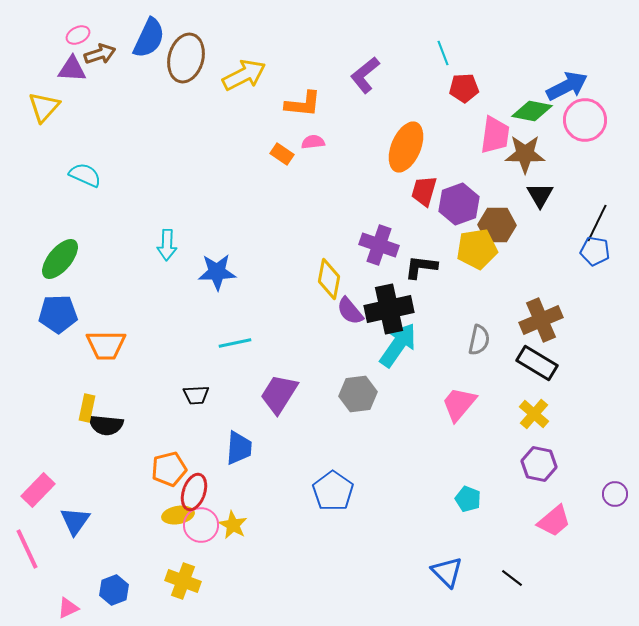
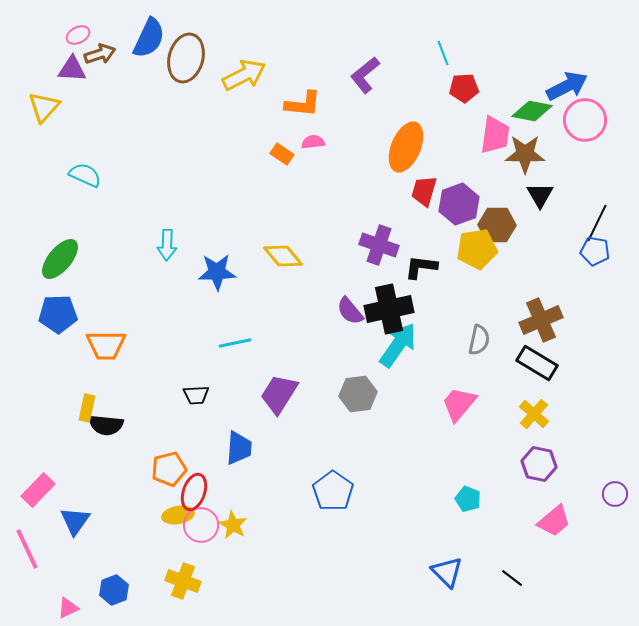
yellow diamond at (329, 279): moved 46 px left, 23 px up; rotated 51 degrees counterclockwise
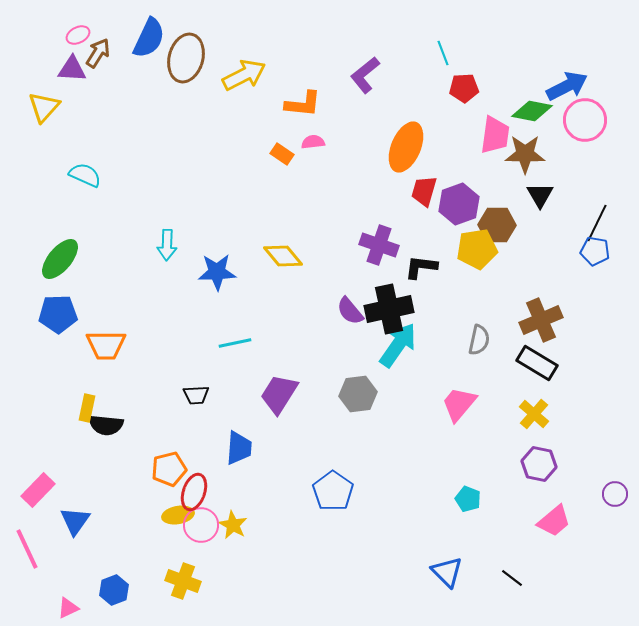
brown arrow at (100, 54): moved 2 px left, 1 px up; rotated 40 degrees counterclockwise
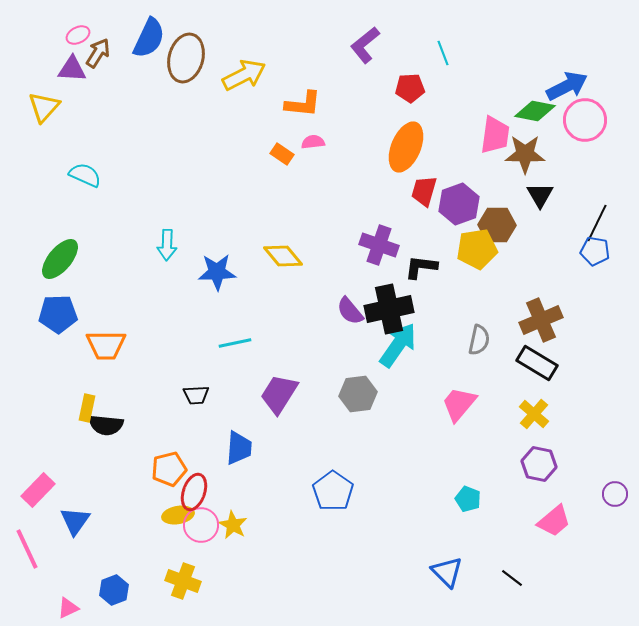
purple L-shape at (365, 75): moved 30 px up
red pentagon at (464, 88): moved 54 px left
green diamond at (532, 111): moved 3 px right
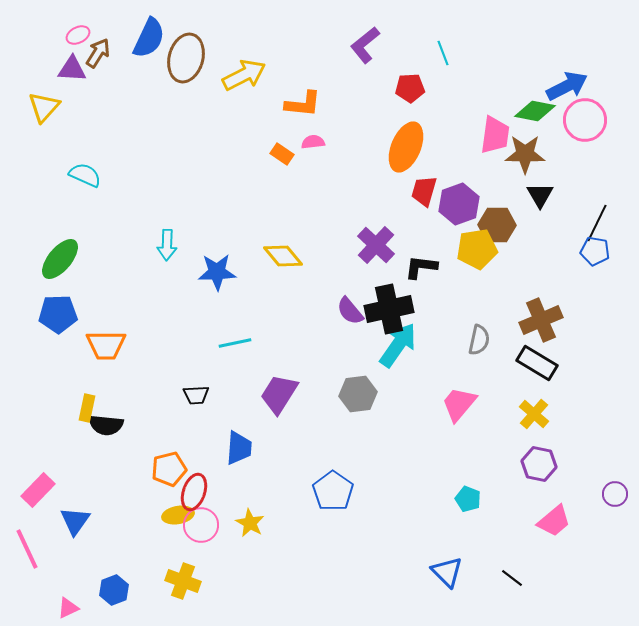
purple cross at (379, 245): moved 3 px left; rotated 24 degrees clockwise
yellow star at (233, 525): moved 17 px right, 2 px up
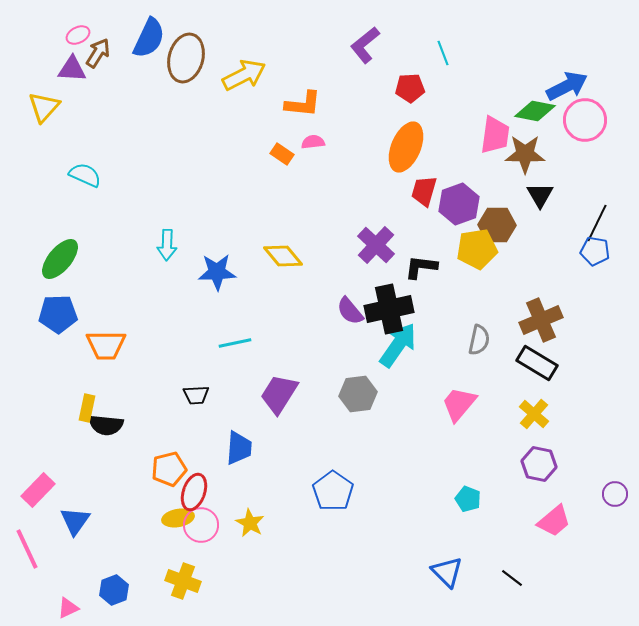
yellow ellipse at (178, 515): moved 3 px down
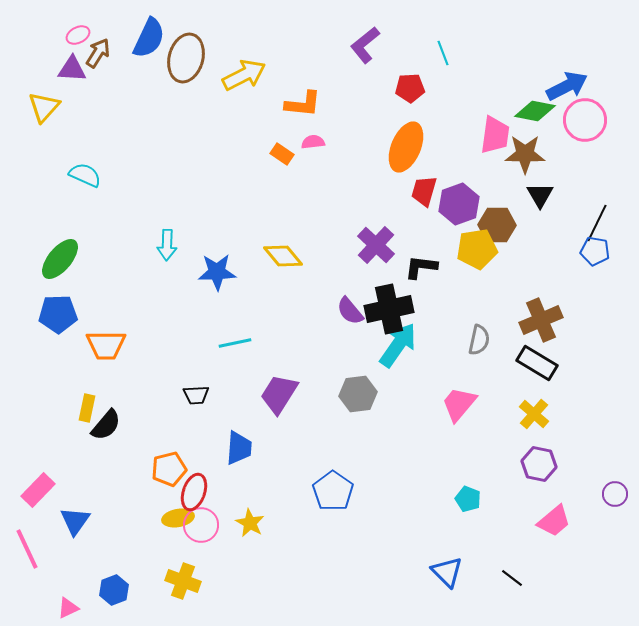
black semicircle at (106, 425): rotated 56 degrees counterclockwise
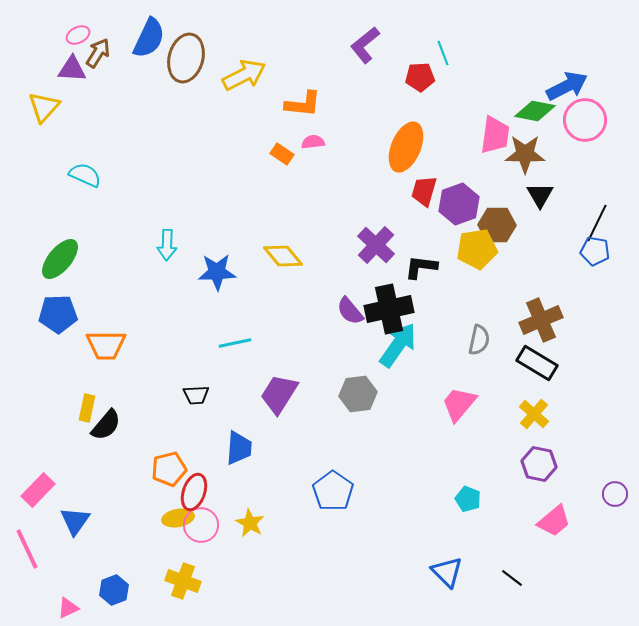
red pentagon at (410, 88): moved 10 px right, 11 px up
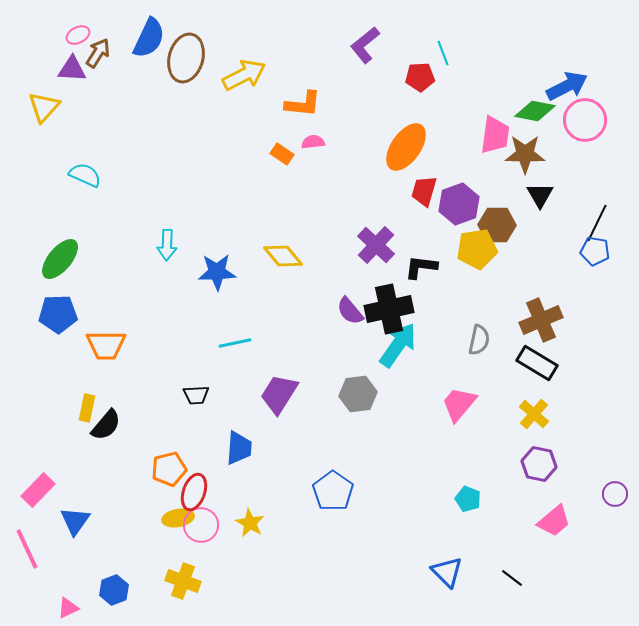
orange ellipse at (406, 147): rotated 12 degrees clockwise
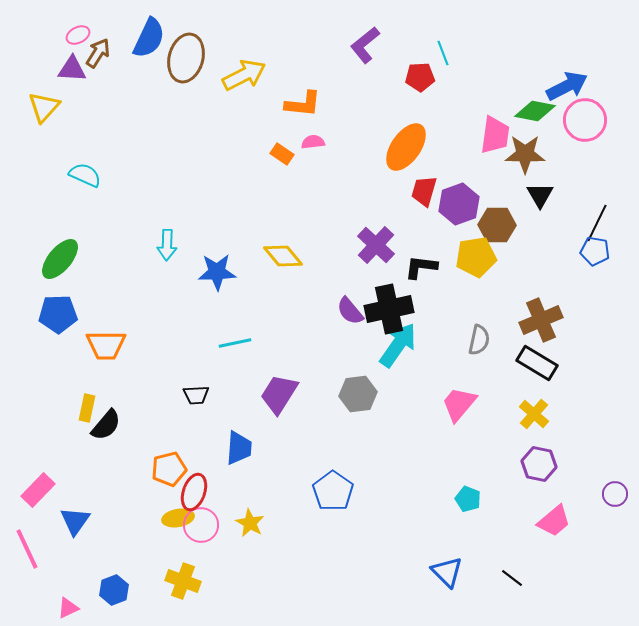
yellow pentagon at (477, 249): moved 1 px left, 8 px down
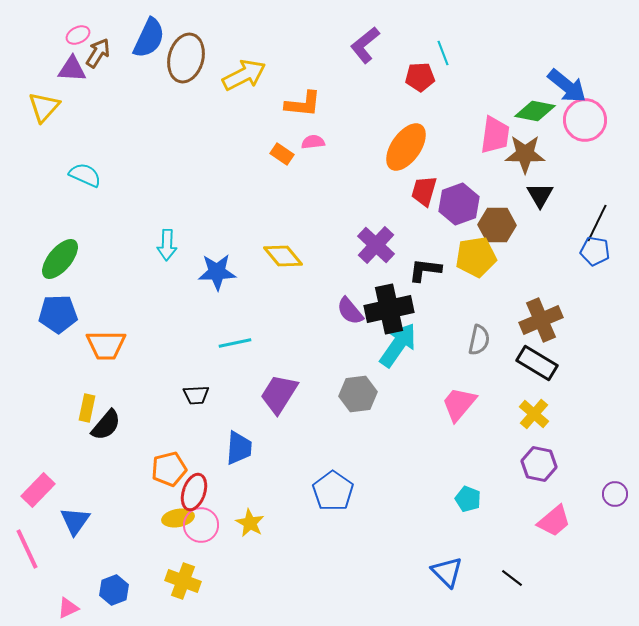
blue arrow at (567, 86): rotated 66 degrees clockwise
black L-shape at (421, 267): moved 4 px right, 3 px down
